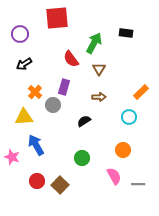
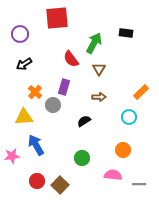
pink star: moved 1 px up; rotated 28 degrees counterclockwise
pink semicircle: moved 1 px left, 1 px up; rotated 54 degrees counterclockwise
gray line: moved 1 px right
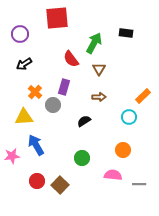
orange rectangle: moved 2 px right, 4 px down
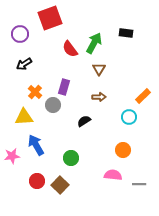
red square: moved 7 px left; rotated 15 degrees counterclockwise
red semicircle: moved 1 px left, 10 px up
green circle: moved 11 px left
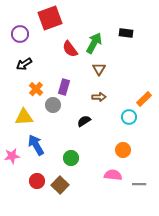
orange cross: moved 1 px right, 3 px up
orange rectangle: moved 1 px right, 3 px down
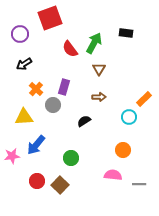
blue arrow: rotated 110 degrees counterclockwise
